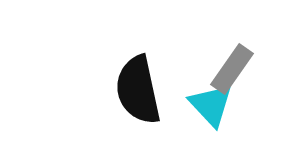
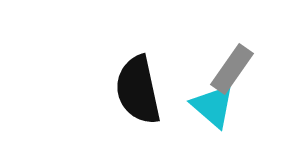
cyan triangle: moved 2 px right, 1 px down; rotated 6 degrees counterclockwise
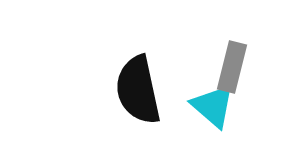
gray rectangle: moved 2 px up; rotated 21 degrees counterclockwise
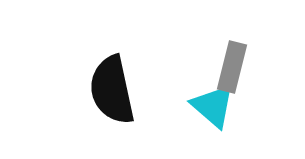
black semicircle: moved 26 px left
